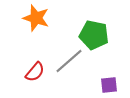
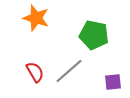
gray line: moved 10 px down
red semicircle: rotated 70 degrees counterclockwise
purple square: moved 4 px right, 3 px up
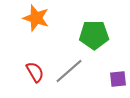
green pentagon: rotated 12 degrees counterclockwise
purple square: moved 5 px right, 3 px up
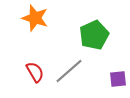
orange star: moved 1 px left
green pentagon: rotated 24 degrees counterclockwise
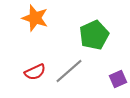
red semicircle: rotated 95 degrees clockwise
purple square: rotated 18 degrees counterclockwise
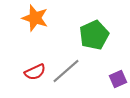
gray line: moved 3 px left
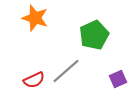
red semicircle: moved 1 px left, 8 px down
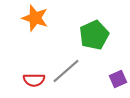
red semicircle: rotated 25 degrees clockwise
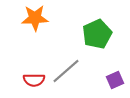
orange star: rotated 20 degrees counterclockwise
green pentagon: moved 3 px right, 1 px up
purple square: moved 3 px left, 1 px down
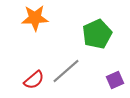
red semicircle: rotated 40 degrees counterclockwise
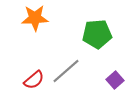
green pentagon: rotated 20 degrees clockwise
purple square: rotated 18 degrees counterclockwise
